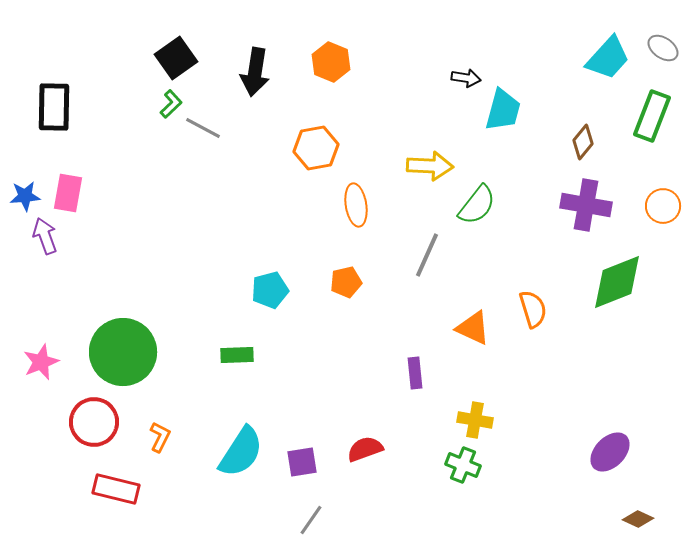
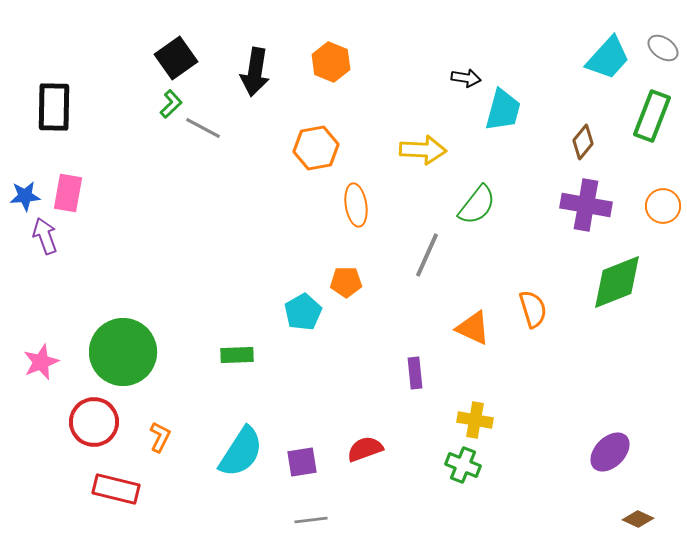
yellow arrow at (430, 166): moved 7 px left, 16 px up
orange pentagon at (346, 282): rotated 12 degrees clockwise
cyan pentagon at (270, 290): moved 33 px right, 22 px down; rotated 15 degrees counterclockwise
gray line at (311, 520): rotated 48 degrees clockwise
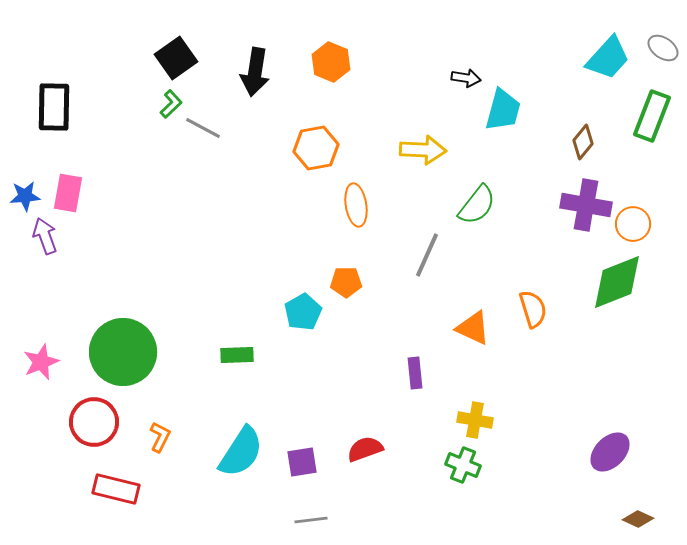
orange circle at (663, 206): moved 30 px left, 18 px down
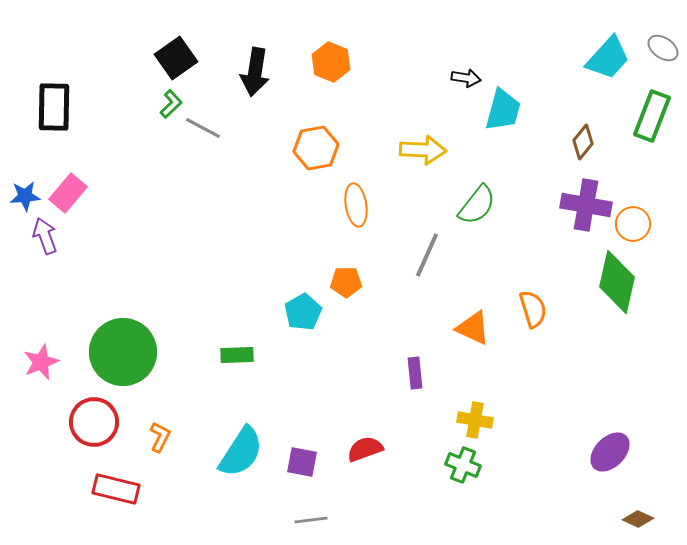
pink rectangle at (68, 193): rotated 30 degrees clockwise
green diamond at (617, 282): rotated 56 degrees counterclockwise
purple square at (302, 462): rotated 20 degrees clockwise
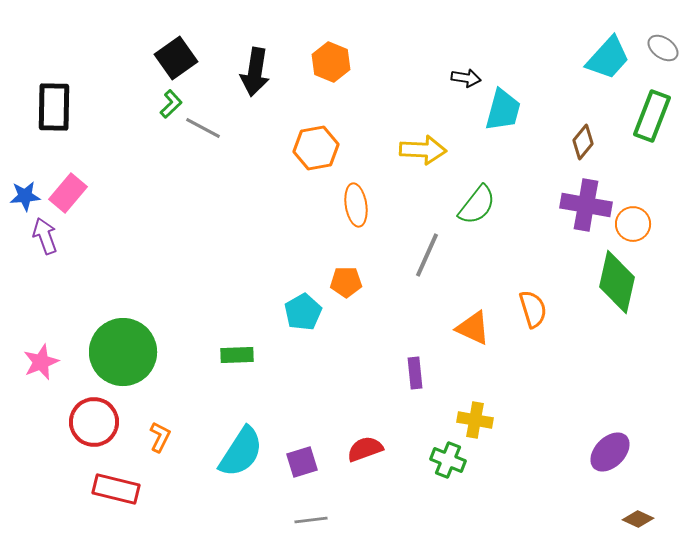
purple square at (302, 462): rotated 28 degrees counterclockwise
green cross at (463, 465): moved 15 px left, 5 px up
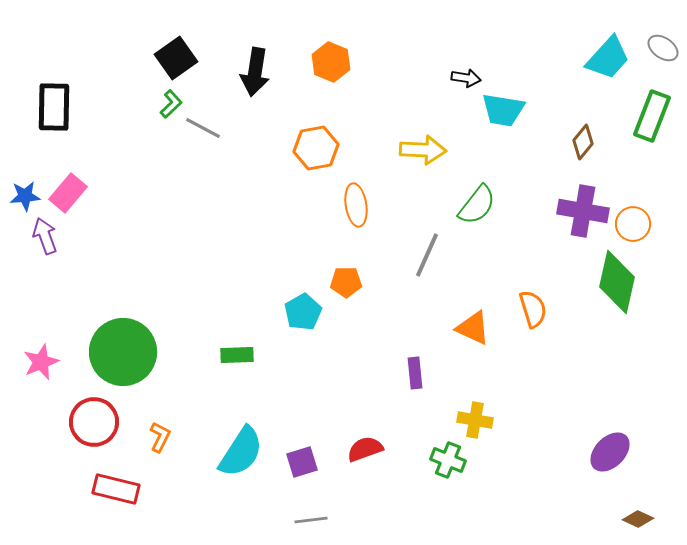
cyan trapezoid at (503, 110): rotated 84 degrees clockwise
purple cross at (586, 205): moved 3 px left, 6 px down
